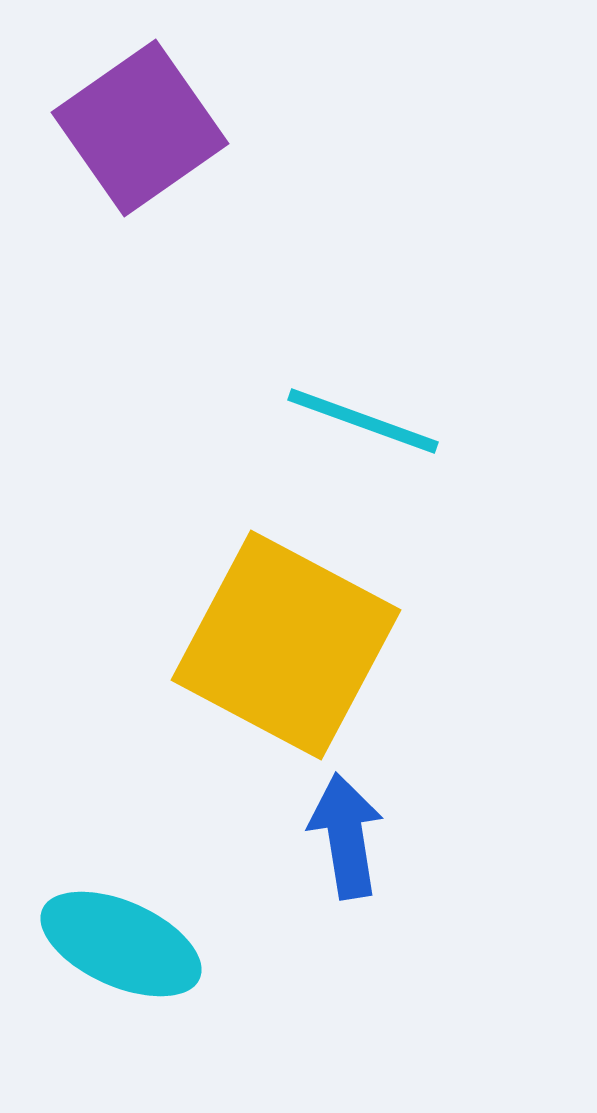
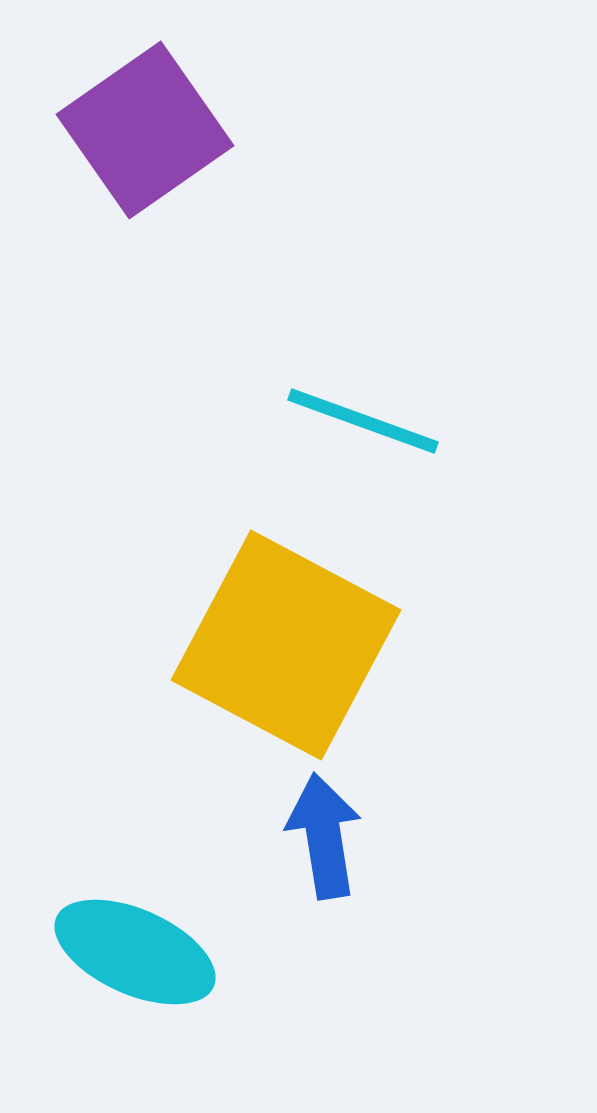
purple square: moved 5 px right, 2 px down
blue arrow: moved 22 px left
cyan ellipse: moved 14 px right, 8 px down
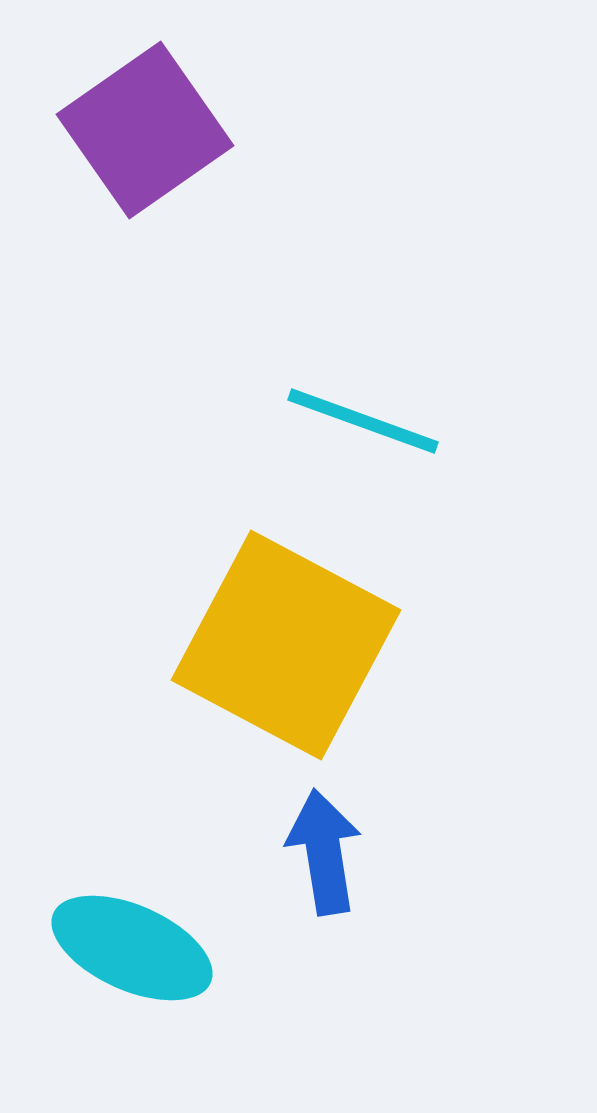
blue arrow: moved 16 px down
cyan ellipse: moved 3 px left, 4 px up
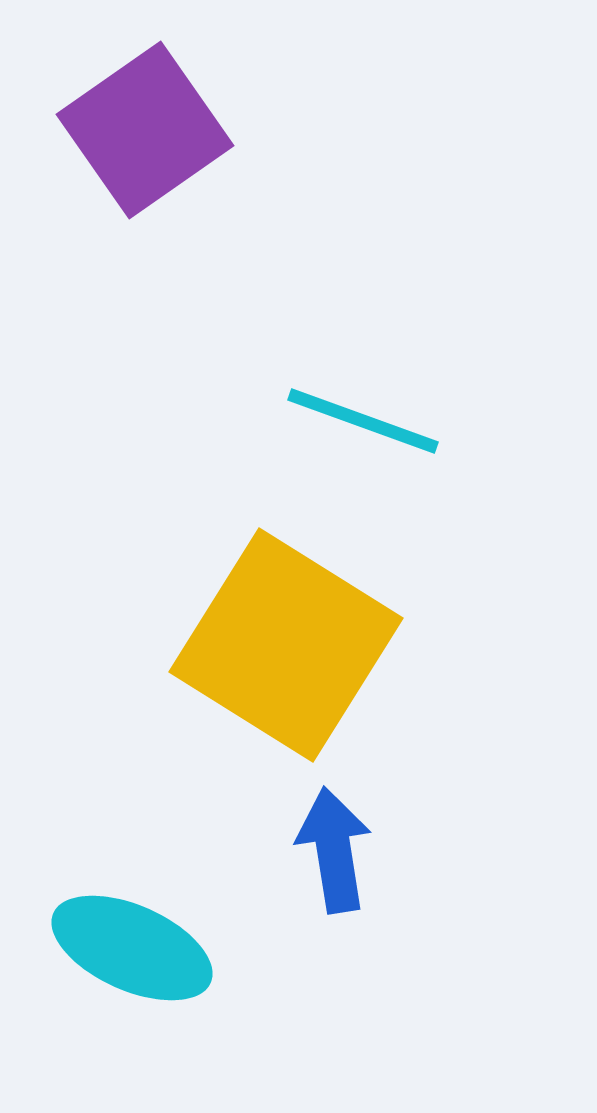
yellow square: rotated 4 degrees clockwise
blue arrow: moved 10 px right, 2 px up
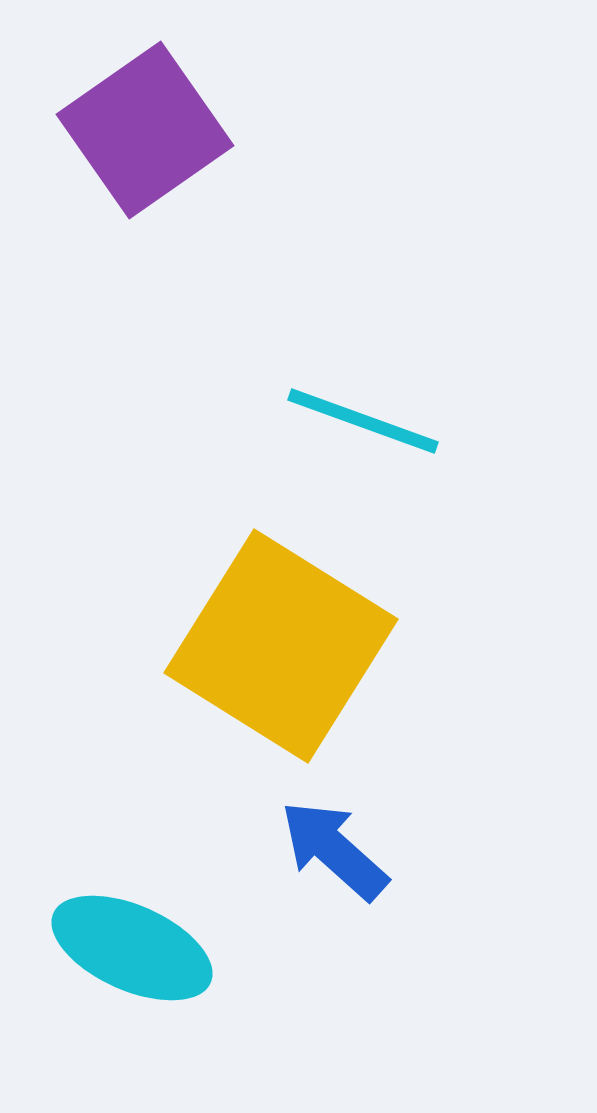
yellow square: moved 5 px left, 1 px down
blue arrow: rotated 39 degrees counterclockwise
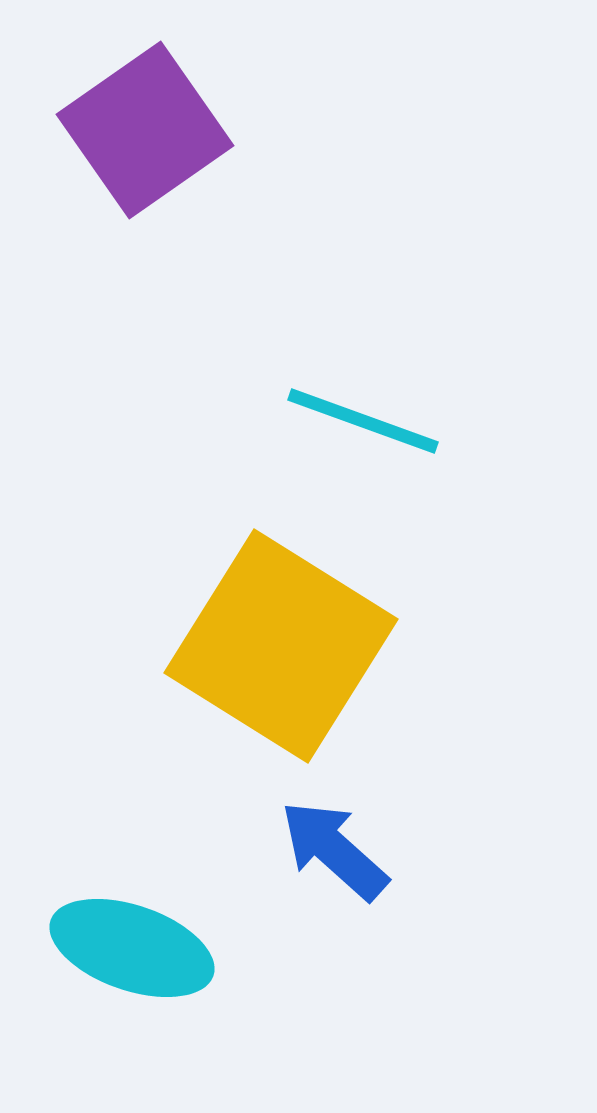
cyan ellipse: rotated 5 degrees counterclockwise
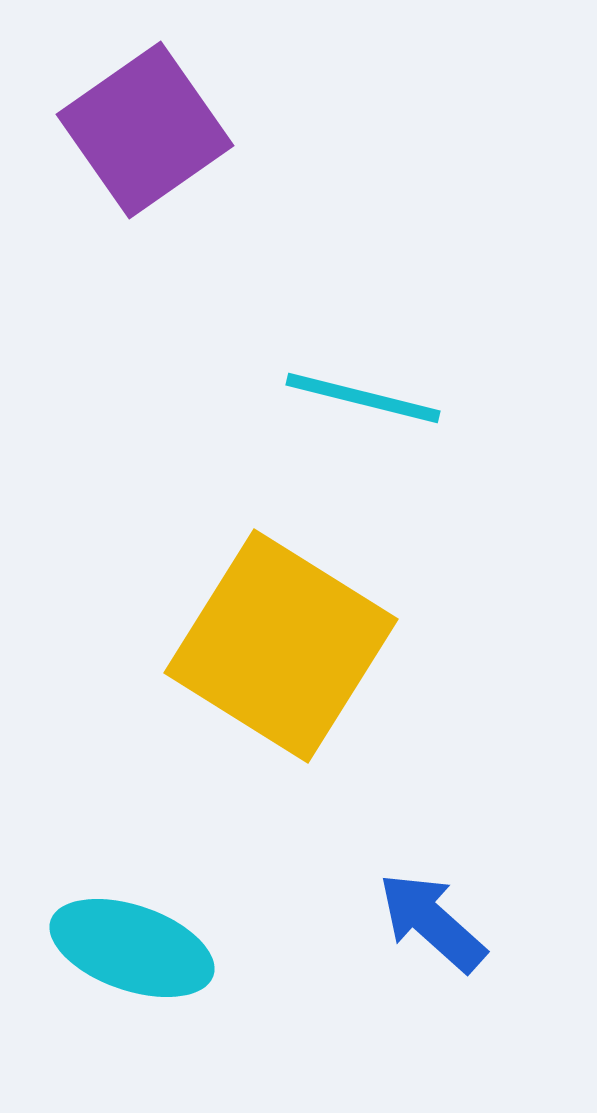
cyan line: moved 23 px up; rotated 6 degrees counterclockwise
blue arrow: moved 98 px right, 72 px down
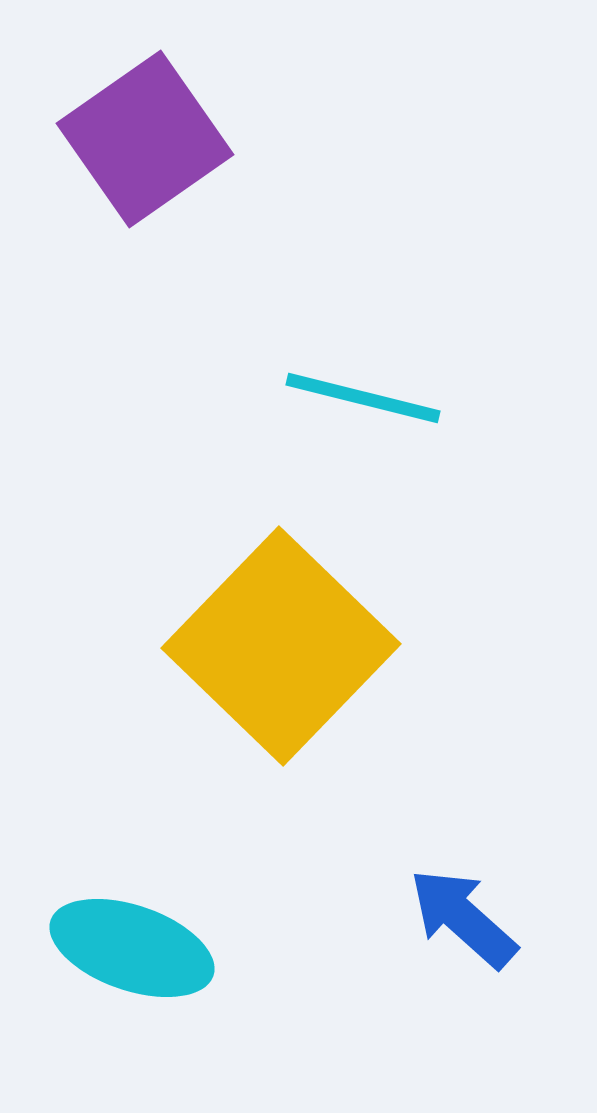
purple square: moved 9 px down
yellow square: rotated 12 degrees clockwise
blue arrow: moved 31 px right, 4 px up
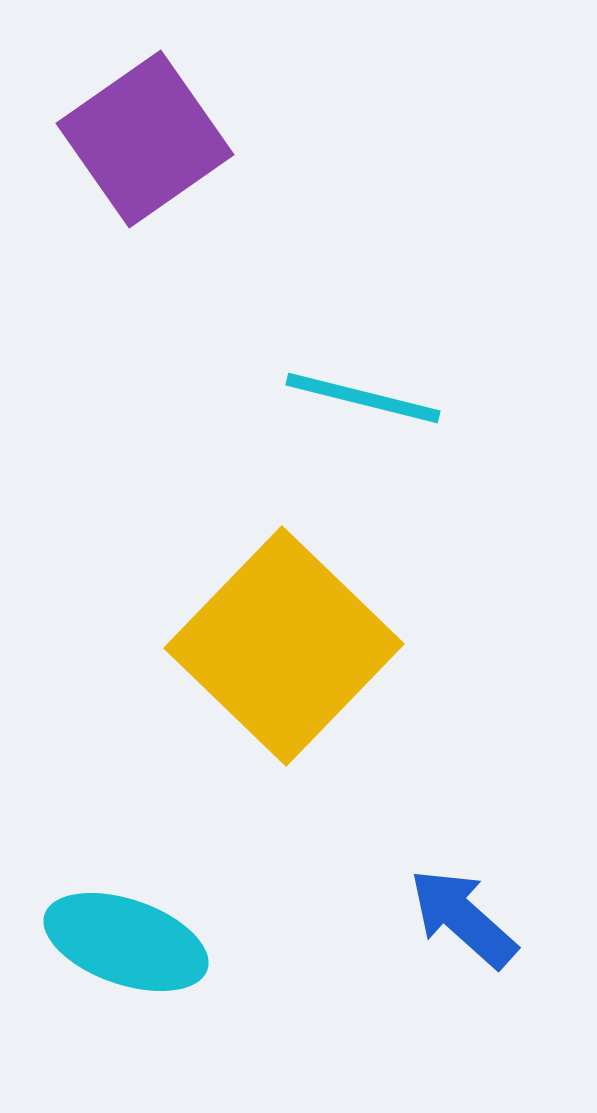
yellow square: moved 3 px right
cyan ellipse: moved 6 px left, 6 px up
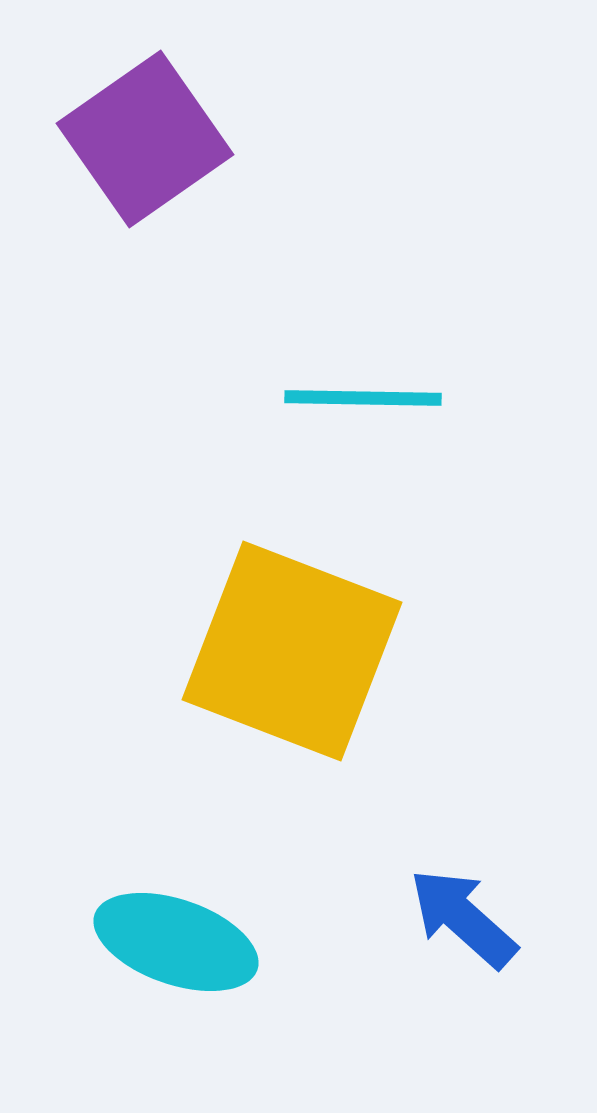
cyan line: rotated 13 degrees counterclockwise
yellow square: moved 8 px right, 5 px down; rotated 23 degrees counterclockwise
cyan ellipse: moved 50 px right
